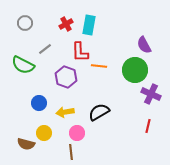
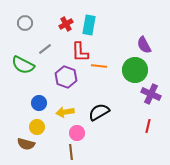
yellow circle: moved 7 px left, 6 px up
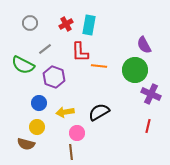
gray circle: moved 5 px right
purple hexagon: moved 12 px left
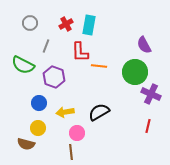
gray line: moved 1 px right, 3 px up; rotated 32 degrees counterclockwise
green circle: moved 2 px down
yellow circle: moved 1 px right, 1 px down
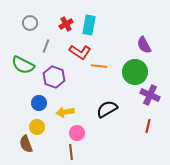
red L-shape: rotated 55 degrees counterclockwise
purple cross: moved 1 px left, 1 px down
black semicircle: moved 8 px right, 3 px up
yellow circle: moved 1 px left, 1 px up
brown semicircle: rotated 54 degrees clockwise
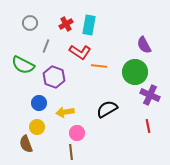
red line: rotated 24 degrees counterclockwise
